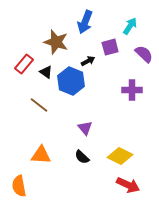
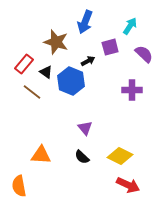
brown line: moved 7 px left, 13 px up
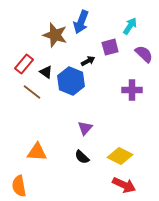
blue arrow: moved 4 px left
brown star: moved 1 px left, 7 px up
purple triangle: rotated 21 degrees clockwise
orange triangle: moved 4 px left, 3 px up
red arrow: moved 4 px left
